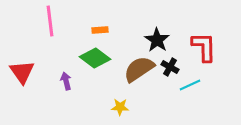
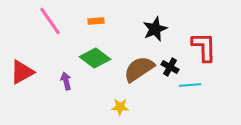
pink line: rotated 28 degrees counterclockwise
orange rectangle: moved 4 px left, 9 px up
black star: moved 2 px left, 11 px up; rotated 15 degrees clockwise
red triangle: rotated 36 degrees clockwise
cyan line: rotated 20 degrees clockwise
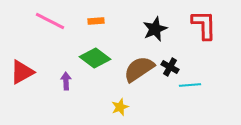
pink line: rotated 28 degrees counterclockwise
red L-shape: moved 22 px up
purple arrow: rotated 12 degrees clockwise
yellow star: rotated 24 degrees counterclockwise
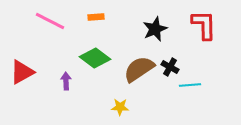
orange rectangle: moved 4 px up
yellow star: rotated 24 degrees clockwise
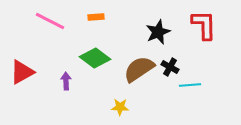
black star: moved 3 px right, 3 px down
